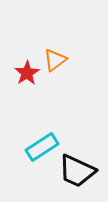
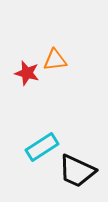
orange triangle: rotated 30 degrees clockwise
red star: rotated 25 degrees counterclockwise
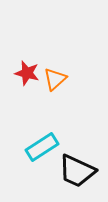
orange triangle: moved 19 px down; rotated 35 degrees counterclockwise
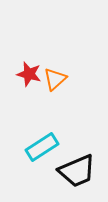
red star: moved 2 px right, 1 px down
black trapezoid: rotated 48 degrees counterclockwise
